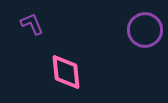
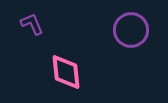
purple circle: moved 14 px left
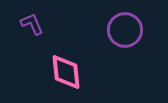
purple circle: moved 6 px left
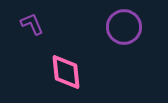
purple circle: moved 1 px left, 3 px up
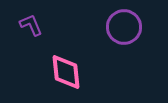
purple L-shape: moved 1 px left, 1 px down
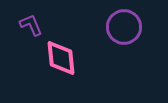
pink diamond: moved 5 px left, 14 px up
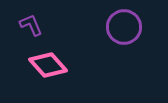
pink diamond: moved 13 px left, 7 px down; rotated 36 degrees counterclockwise
